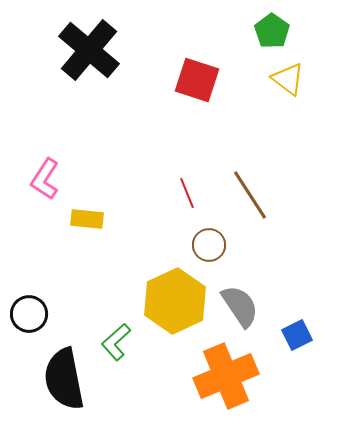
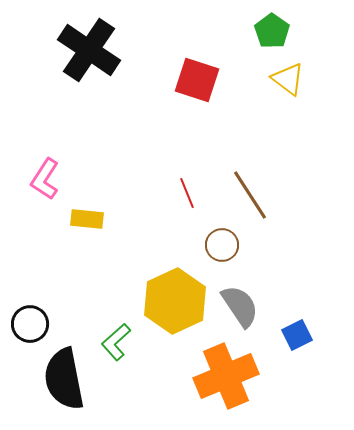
black cross: rotated 6 degrees counterclockwise
brown circle: moved 13 px right
black circle: moved 1 px right, 10 px down
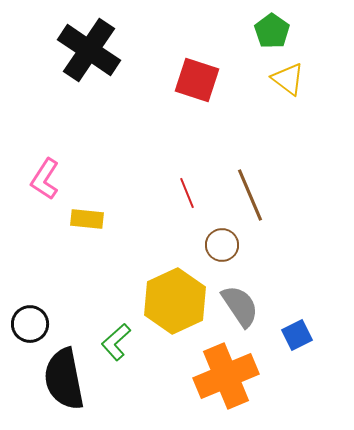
brown line: rotated 10 degrees clockwise
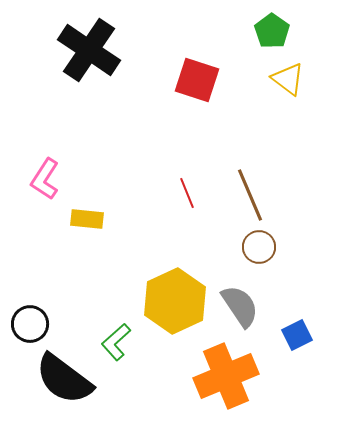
brown circle: moved 37 px right, 2 px down
black semicircle: rotated 42 degrees counterclockwise
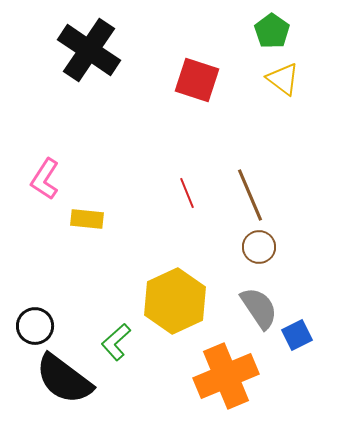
yellow triangle: moved 5 px left
gray semicircle: moved 19 px right, 2 px down
black circle: moved 5 px right, 2 px down
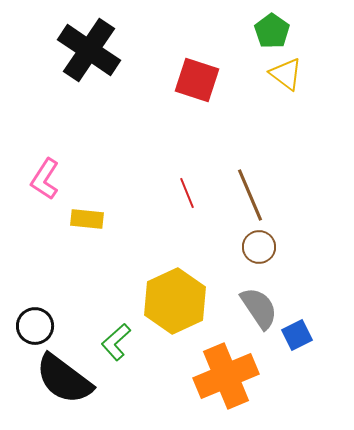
yellow triangle: moved 3 px right, 5 px up
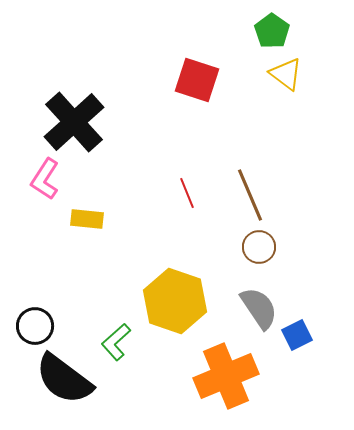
black cross: moved 15 px left, 72 px down; rotated 14 degrees clockwise
yellow hexagon: rotated 16 degrees counterclockwise
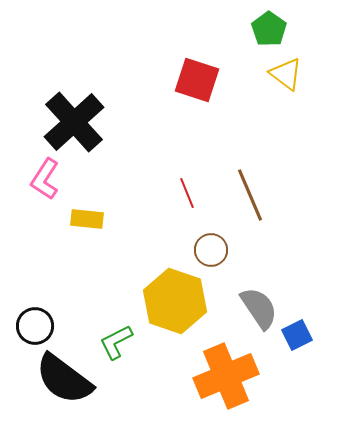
green pentagon: moved 3 px left, 2 px up
brown circle: moved 48 px left, 3 px down
green L-shape: rotated 15 degrees clockwise
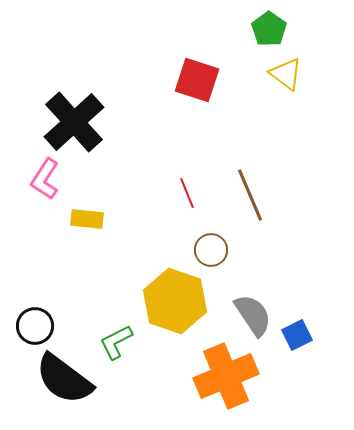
gray semicircle: moved 6 px left, 7 px down
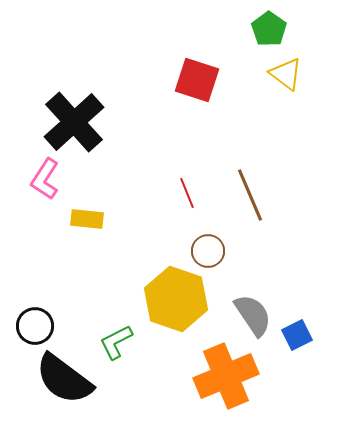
brown circle: moved 3 px left, 1 px down
yellow hexagon: moved 1 px right, 2 px up
